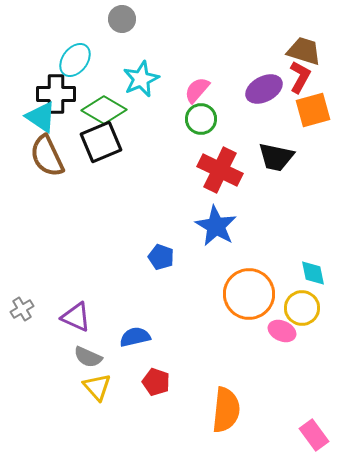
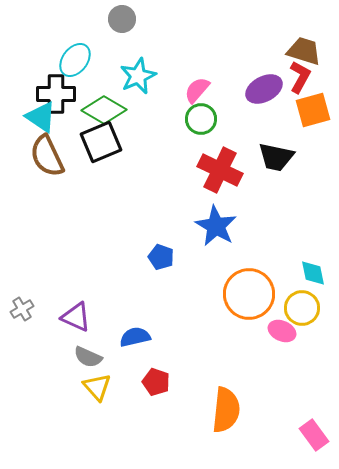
cyan star: moved 3 px left, 3 px up
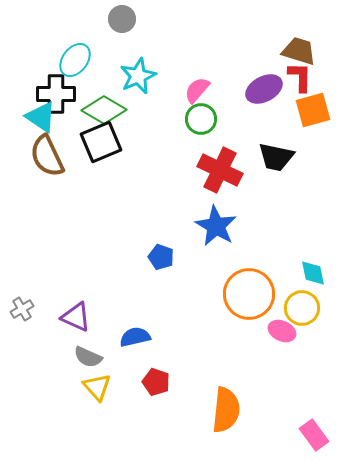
brown trapezoid: moved 5 px left
red L-shape: rotated 28 degrees counterclockwise
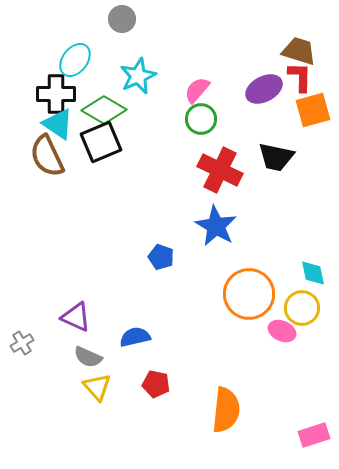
cyan triangle: moved 17 px right, 7 px down
gray cross: moved 34 px down
red pentagon: moved 2 px down; rotated 8 degrees counterclockwise
pink rectangle: rotated 72 degrees counterclockwise
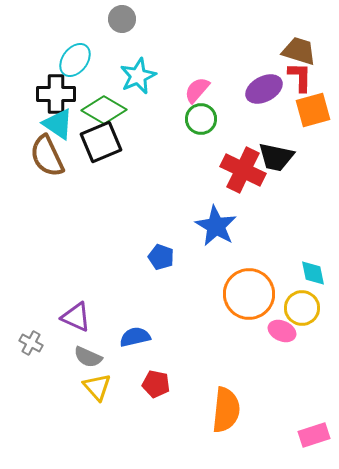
red cross: moved 23 px right
gray cross: moved 9 px right; rotated 30 degrees counterclockwise
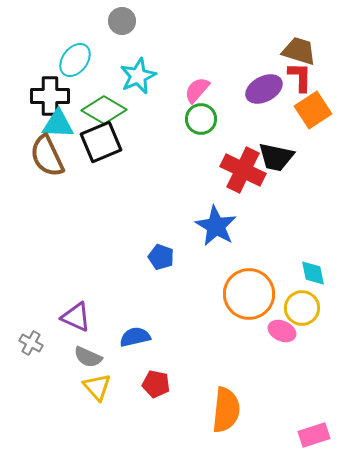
gray circle: moved 2 px down
black cross: moved 6 px left, 2 px down
orange square: rotated 18 degrees counterclockwise
cyan triangle: rotated 32 degrees counterclockwise
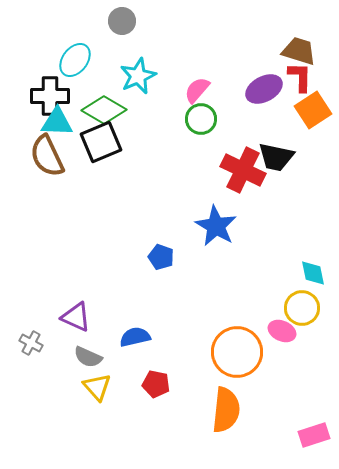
cyan triangle: moved 1 px left, 2 px up
orange circle: moved 12 px left, 58 px down
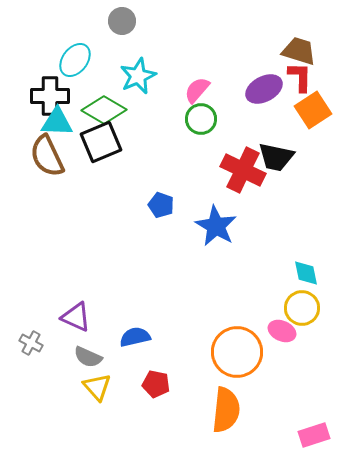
blue pentagon: moved 52 px up
cyan diamond: moved 7 px left
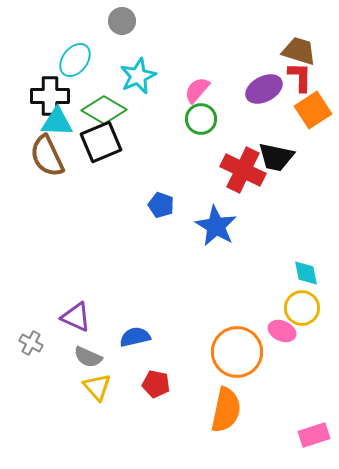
orange semicircle: rotated 6 degrees clockwise
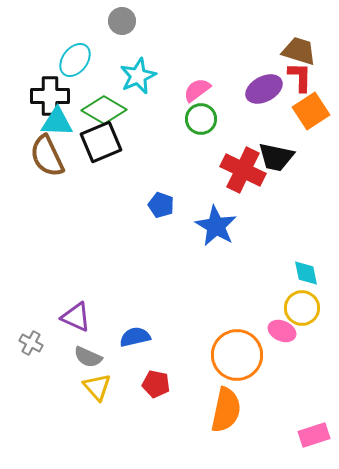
pink semicircle: rotated 12 degrees clockwise
orange square: moved 2 px left, 1 px down
orange circle: moved 3 px down
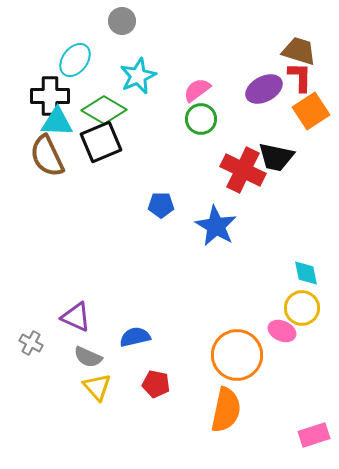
blue pentagon: rotated 20 degrees counterclockwise
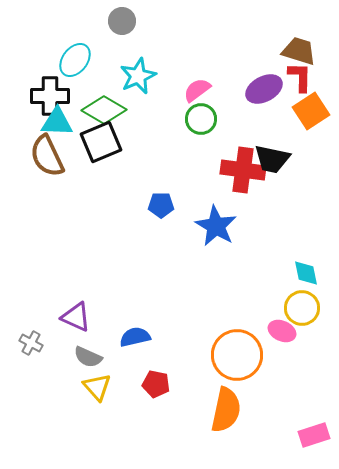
black trapezoid: moved 4 px left, 2 px down
red cross: rotated 18 degrees counterclockwise
